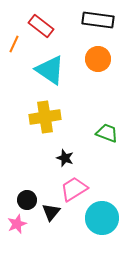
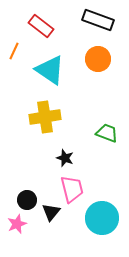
black rectangle: rotated 12 degrees clockwise
orange line: moved 7 px down
pink trapezoid: moved 2 px left; rotated 108 degrees clockwise
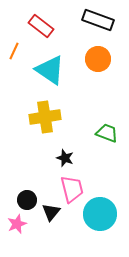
cyan circle: moved 2 px left, 4 px up
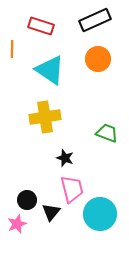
black rectangle: moved 3 px left; rotated 44 degrees counterclockwise
red rectangle: rotated 20 degrees counterclockwise
orange line: moved 2 px left, 2 px up; rotated 24 degrees counterclockwise
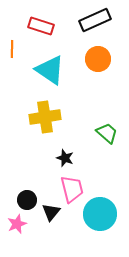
green trapezoid: rotated 20 degrees clockwise
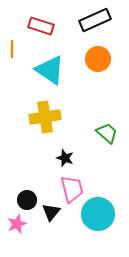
cyan circle: moved 2 px left
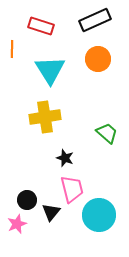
cyan triangle: rotated 24 degrees clockwise
cyan circle: moved 1 px right, 1 px down
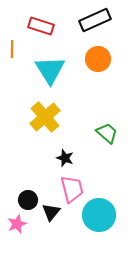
yellow cross: rotated 32 degrees counterclockwise
black circle: moved 1 px right
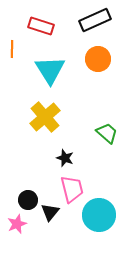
black triangle: moved 1 px left
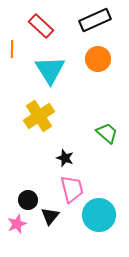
red rectangle: rotated 25 degrees clockwise
yellow cross: moved 6 px left, 1 px up; rotated 8 degrees clockwise
black triangle: moved 4 px down
